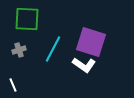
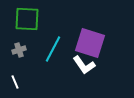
purple square: moved 1 px left, 1 px down
white L-shape: rotated 20 degrees clockwise
white line: moved 2 px right, 3 px up
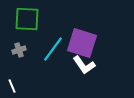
purple square: moved 8 px left
cyan line: rotated 8 degrees clockwise
white line: moved 3 px left, 4 px down
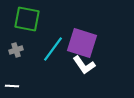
green square: rotated 8 degrees clockwise
gray cross: moved 3 px left
white line: rotated 64 degrees counterclockwise
